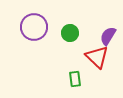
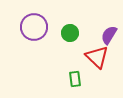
purple semicircle: moved 1 px right, 1 px up
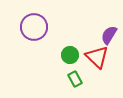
green circle: moved 22 px down
green rectangle: rotated 21 degrees counterclockwise
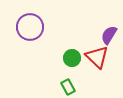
purple circle: moved 4 px left
green circle: moved 2 px right, 3 px down
green rectangle: moved 7 px left, 8 px down
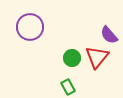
purple semicircle: rotated 72 degrees counterclockwise
red triangle: rotated 25 degrees clockwise
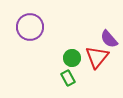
purple semicircle: moved 4 px down
green rectangle: moved 9 px up
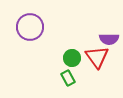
purple semicircle: rotated 48 degrees counterclockwise
red triangle: rotated 15 degrees counterclockwise
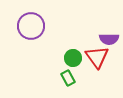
purple circle: moved 1 px right, 1 px up
green circle: moved 1 px right
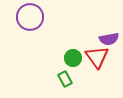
purple circle: moved 1 px left, 9 px up
purple semicircle: rotated 12 degrees counterclockwise
green rectangle: moved 3 px left, 1 px down
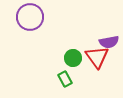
purple semicircle: moved 3 px down
